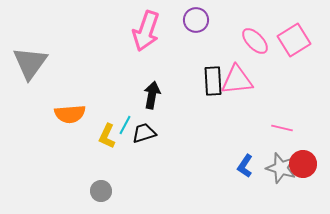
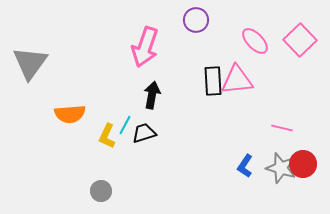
pink arrow: moved 1 px left, 16 px down
pink square: moved 6 px right; rotated 12 degrees counterclockwise
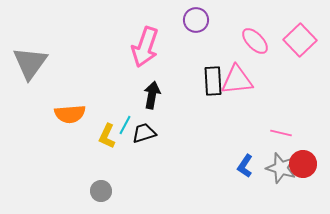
pink line: moved 1 px left, 5 px down
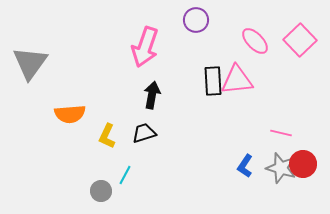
cyan line: moved 50 px down
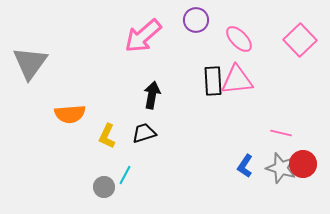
pink ellipse: moved 16 px left, 2 px up
pink arrow: moved 2 px left, 11 px up; rotated 30 degrees clockwise
gray circle: moved 3 px right, 4 px up
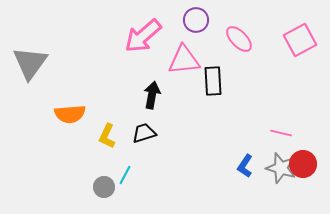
pink square: rotated 16 degrees clockwise
pink triangle: moved 53 px left, 20 px up
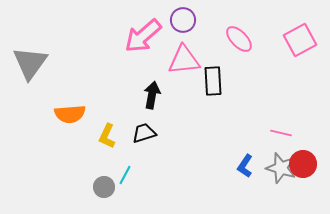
purple circle: moved 13 px left
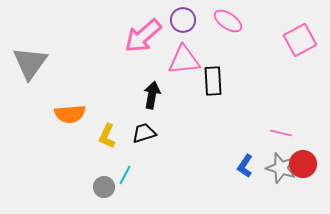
pink ellipse: moved 11 px left, 18 px up; rotated 12 degrees counterclockwise
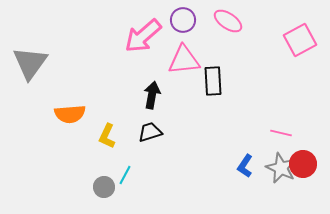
black trapezoid: moved 6 px right, 1 px up
gray star: rotated 8 degrees clockwise
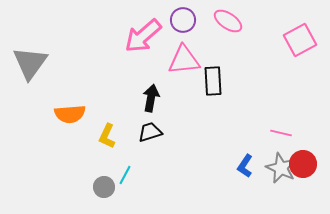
black arrow: moved 1 px left, 3 px down
